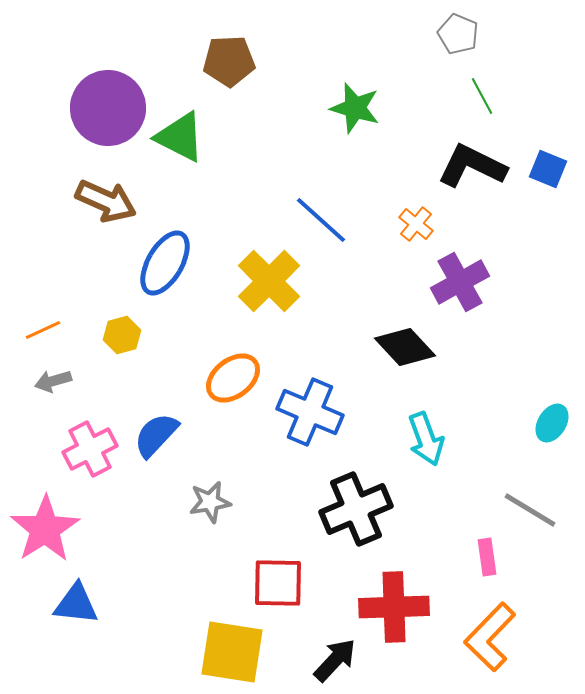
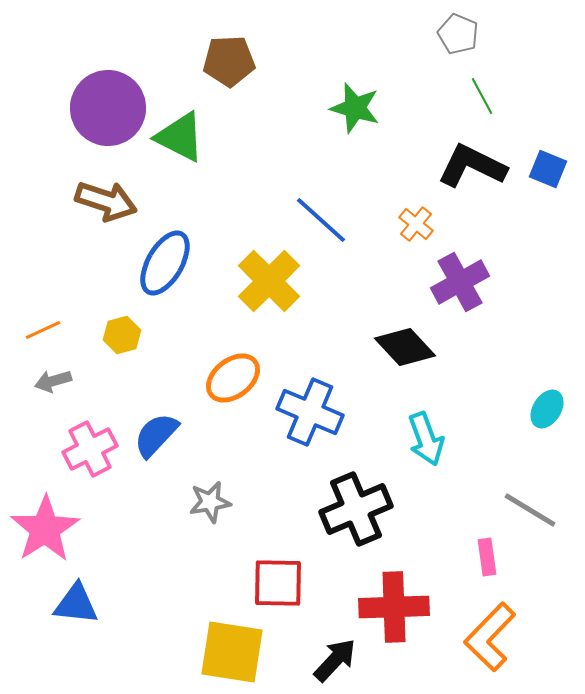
brown arrow: rotated 6 degrees counterclockwise
cyan ellipse: moved 5 px left, 14 px up
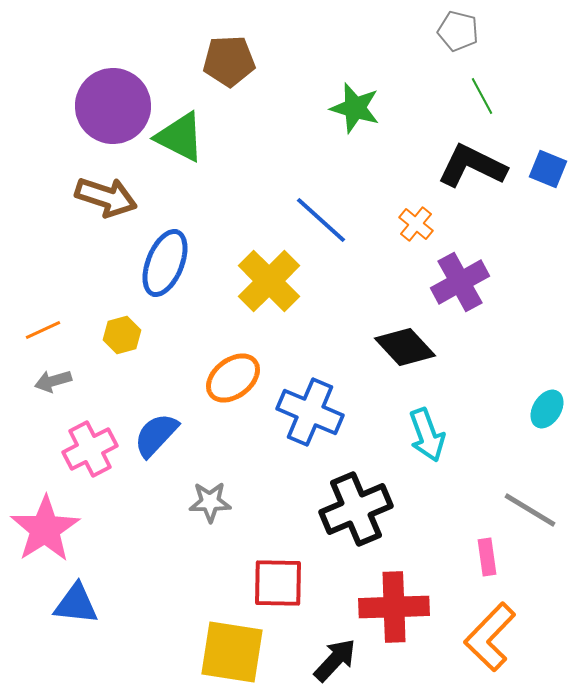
gray pentagon: moved 3 px up; rotated 9 degrees counterclockwise
purple circle: moved 5 px right, 2 px up
brown arrow: moved 4 px up
blue ellipse: rotated 8 degrees counterclockwise
cyan arrow: moved 1 px right, 4 px up
gray star: rotated 9 degrees clockwise
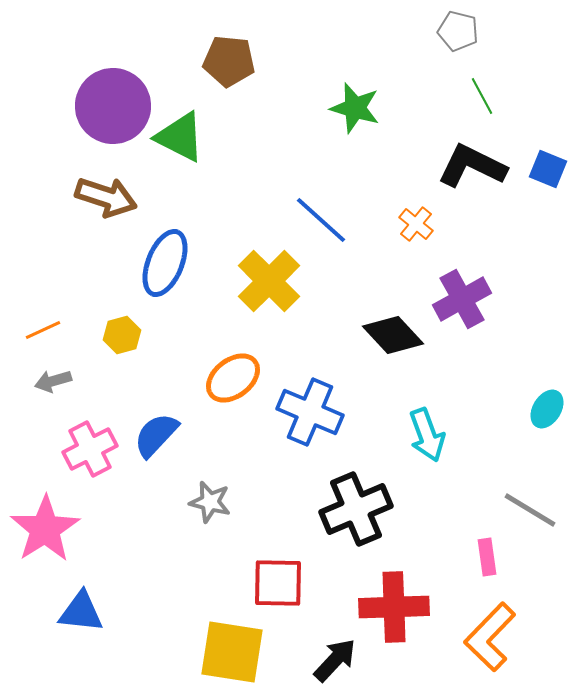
brown pentagon: rotated 9 degrees clockwise
purple cross: moved 2 px right, 17 px down
black diamond: moved 12 px left, 12 px up
gray star: rotated 15 degrees clockwise
blue triangle: moved 5 px right, 8 px down
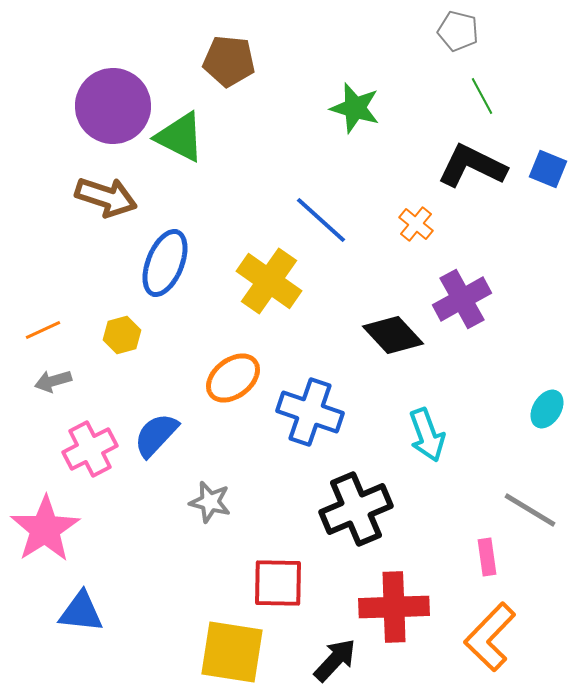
yellow cross: rotated 10 degrees counterclockwise
blue cross: rotated 4 degrees counterclockwise
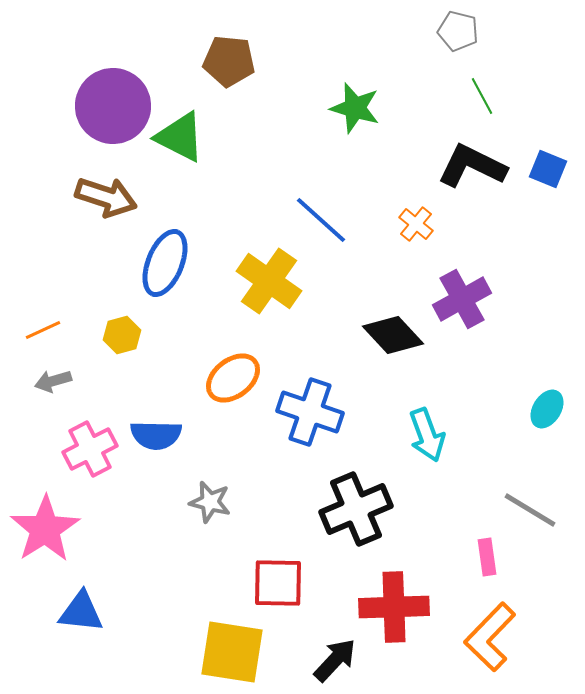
blue semicircle: rotated 132 degrees counterclockwise
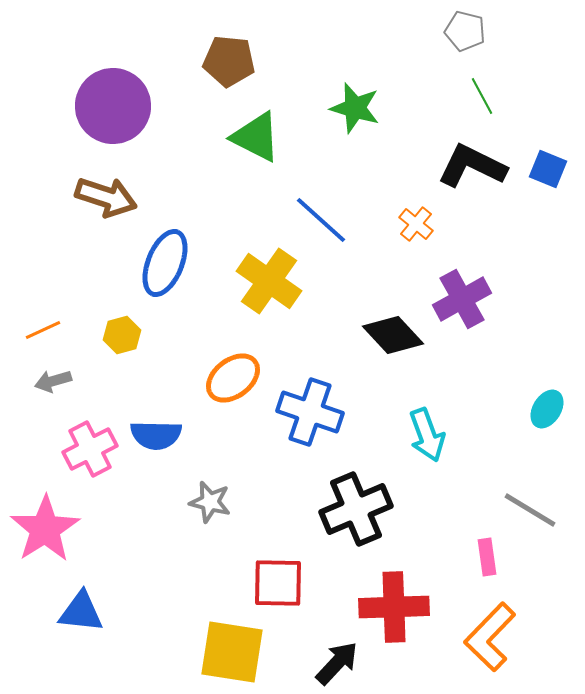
gray pentagon: moved 7 px right
green triangle: moved 76 px right
black arrow: moved 2 px right, 3 px down
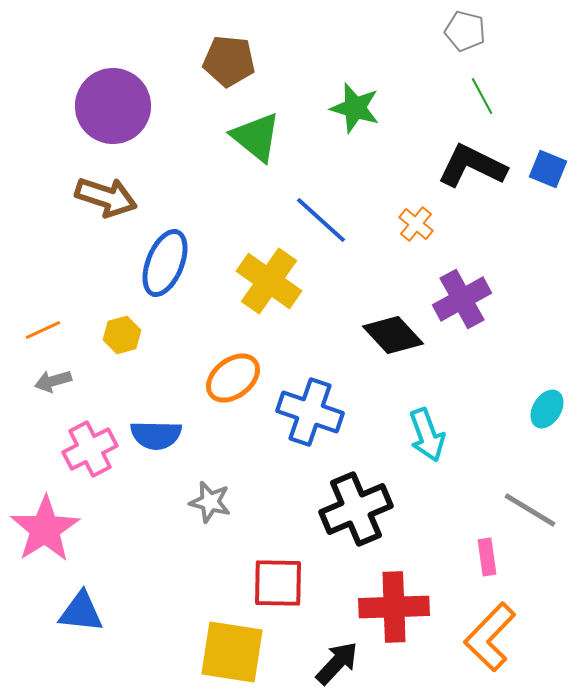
green triangle: rotated 12 degrees clockwise
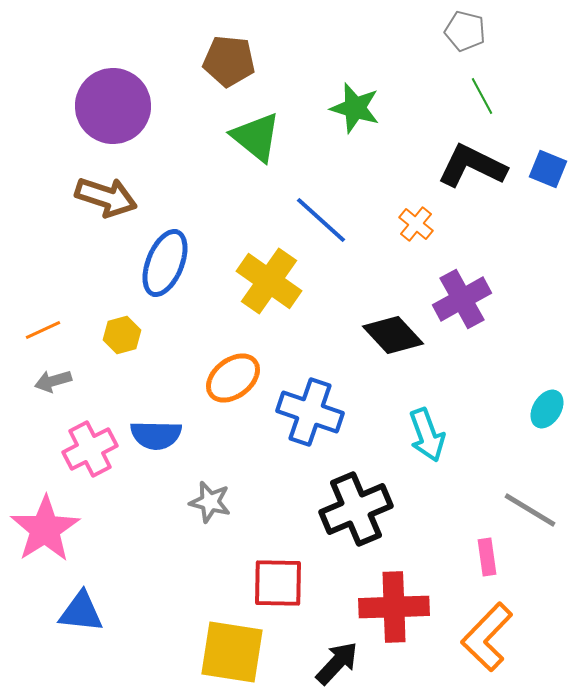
orange L-shape: moved 3 px left
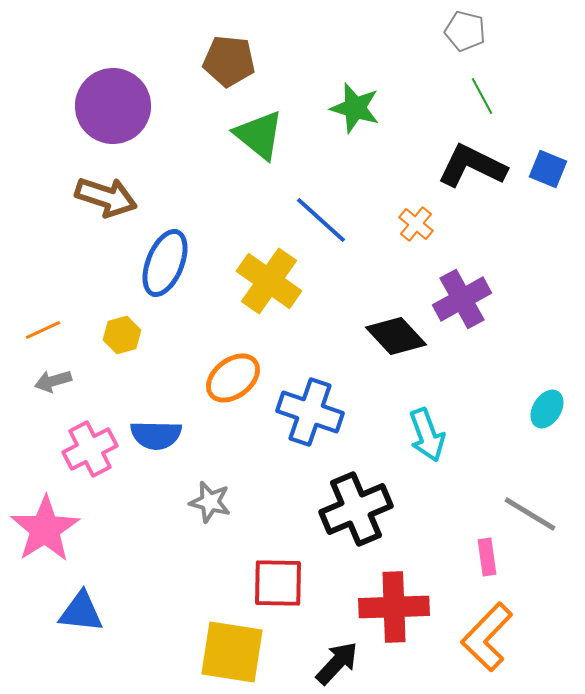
green triangle: moved 3 px right, 2 px up
black diamond: moved 3 px right, 1 px down
gray line: moved 4 px down
